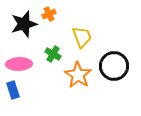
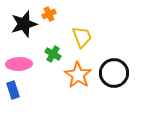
black circle: moved 7 px down
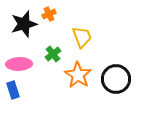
green cross: rotated 21 degrees clockwise
black circle: moved 2 px right, 6 px down
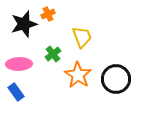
orange cross: moved 1 px left
blue rectangle: moved 3 px right, 2 px down; rotated 18 degrees counterclockwise
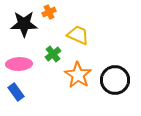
orange cross: moved 1 px right, 2 px up
black star: rotated 16 degrees clockwise
yellow trapezoid: moved 4 px left, 2 px up; rotated 45 degrees counterclockwise
black circle: moved 1 px left, 1 px down
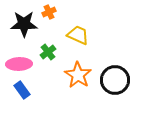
green cross: moved 5 px left, 2 px up
blue rectangle: moved 6 px right, 2 px up
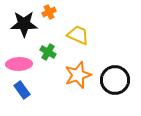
green cross: rotated 21 degrees counterclockwise
orange star: rotated 20 degrees clockwise
